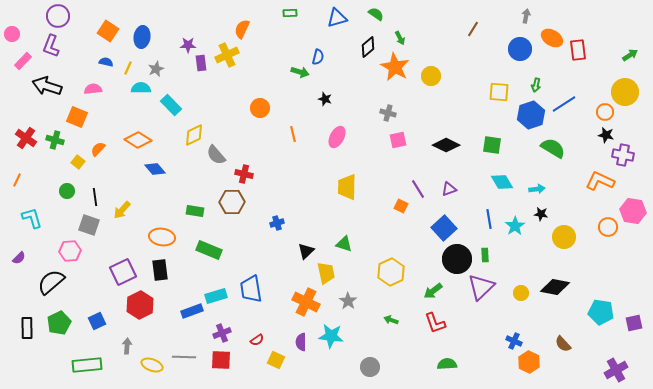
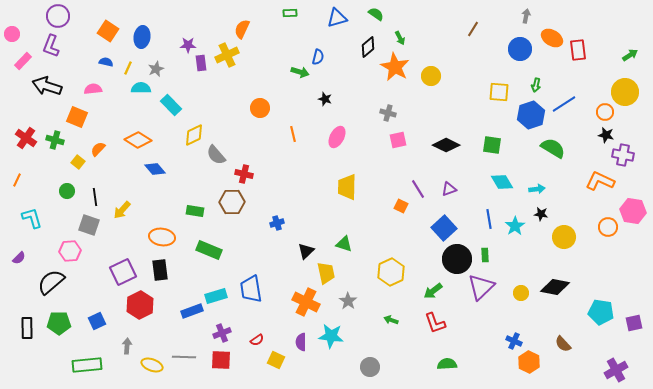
green pentagon at (59, 323): rotated 25 degrees clockwise
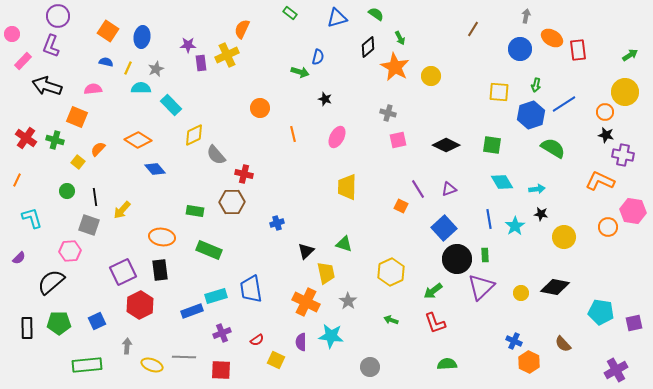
green rectangle at (290, 13): rotated 40 degrees clockwise
red square at (221, 360): moved 10 px down
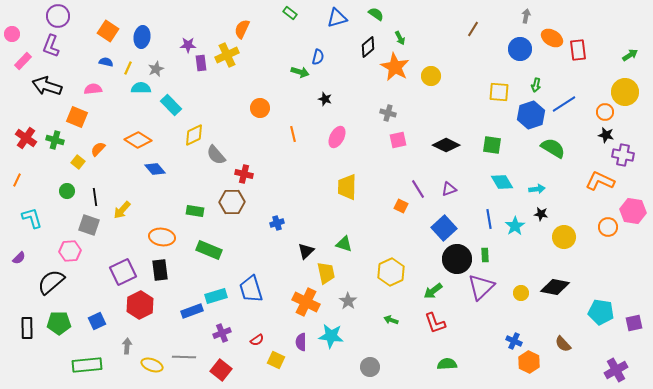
blue trapezoid at (251, 289): rotated 8 degrees counterclockwise
red square at (221, 370): rotated 35 degrees clockwise
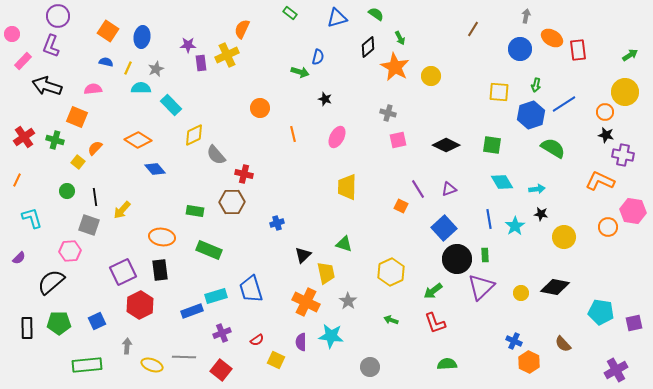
red cross at (26, 138): moved 2 px left, 1 px up; rotated 20 degrees clockwise
orange semicircle at (98, 149): moved 3 px left, 1 px up
black triangle at (306, 251): moved 3 px left, 4 px down
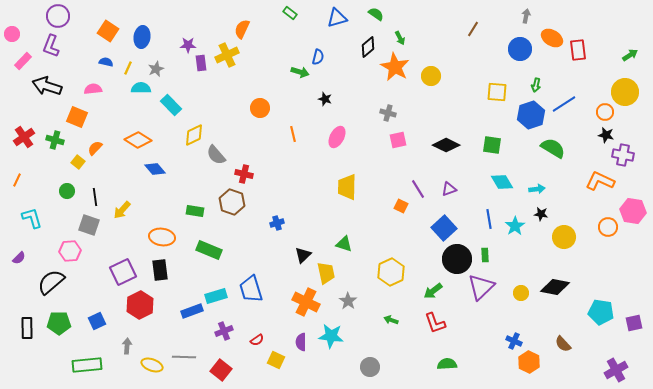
yellow square at (499, 92): moved 2 px left
brown hexagon at (232, 202): rotated 20 degrees clockwise
purple cross at (222, 333): moved 2 px right, 2 px up
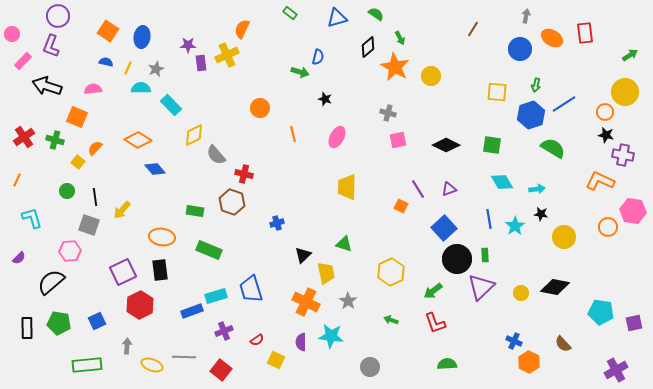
red rectangle at (578, 50): moved 7 px right, 17 px up
green pentagon at (59, 323): rotated 10 degrees clockwise
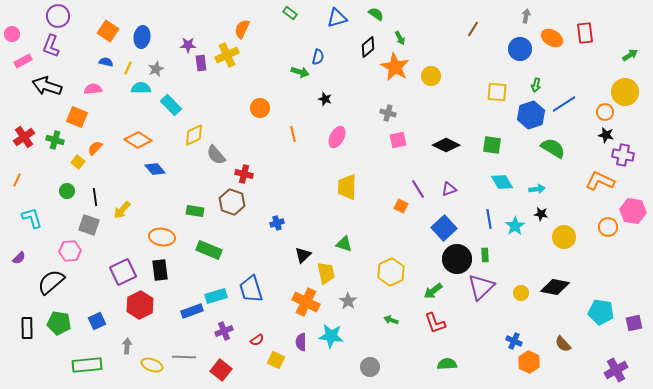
pink rectangle at (23, 61): rotated 18 degrees clockwise
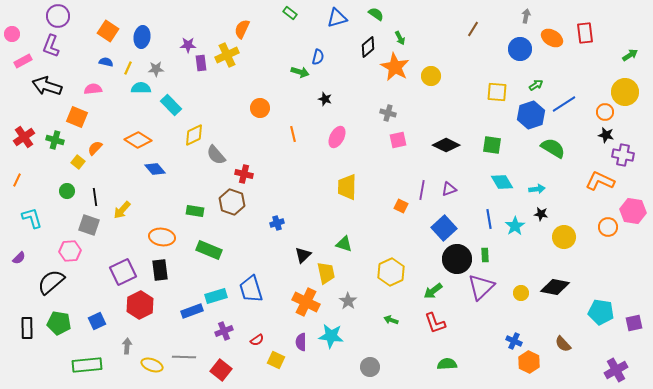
gray star at (156, 69): rotated 21 degrees clockwise
green arrow at (536, 85): rotated 136 degrees counterclockwise
purple line at (418, 189): moved 4 px right, 1 px down; rotated 42 degrees clockwise
